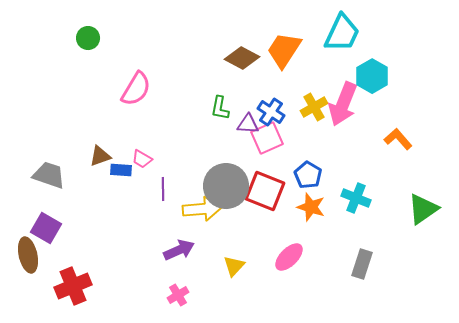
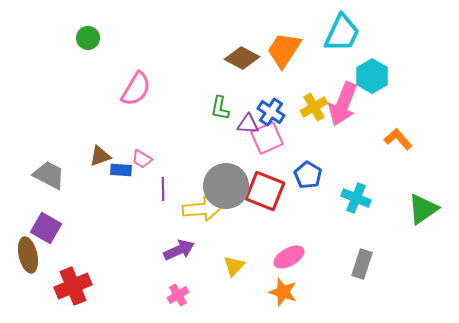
gray trapezoid: rotated 8 degrees clockwise
orange star: moved 28 px left, 85 px down
pink ellipse: rotated 16 degrees clockwise
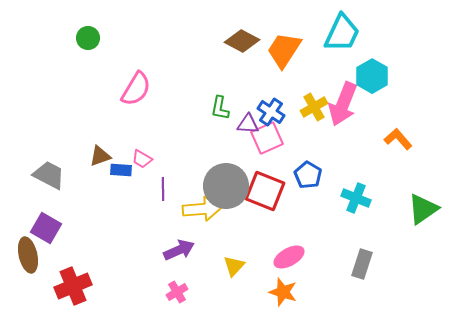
brown diamond: moved 17 px up
pink cross: moved 1 px left, 3 px up
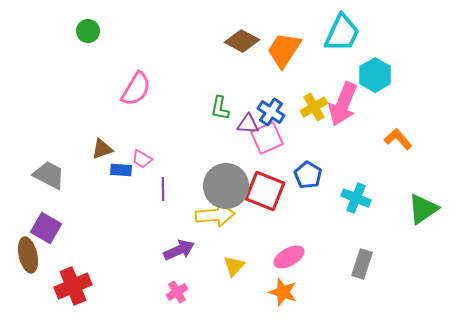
green circle: moved 7 px up
cyan hexagon: moved 3 px right, 1 px up
brown triangle: moved 2 px right, 7 px up
yellow arrow: moved 13 px right, 6 px down
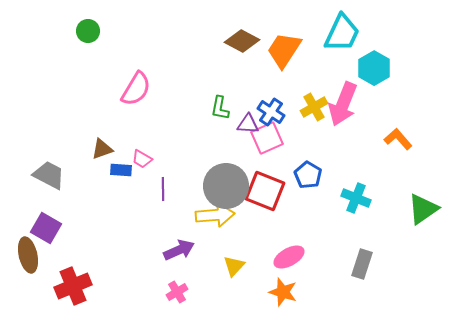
cyan hexagon: moved 1 px left, 7 px up
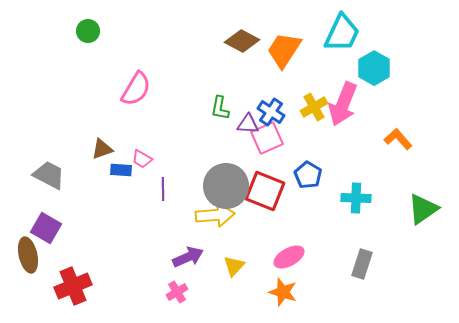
cyan cross: rotated 20 degrees counterclockwise
purple arrow: moved 9 px right, 7 px down
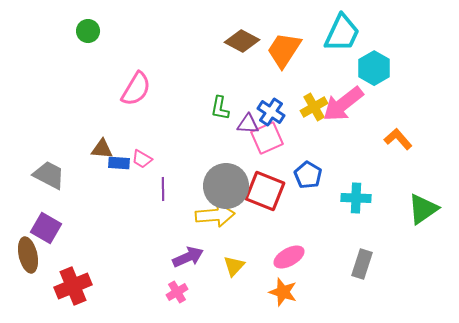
pink arrow: rotated 30 degrees clockwise
brown triangle: rotated 25 degrees clockwise
blue rectangle: moved 2 px left, 7 px up
